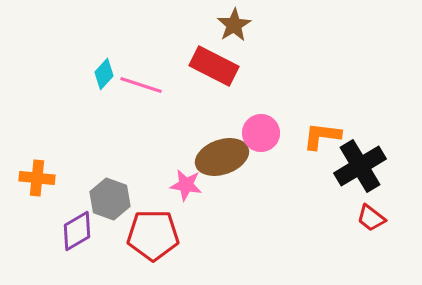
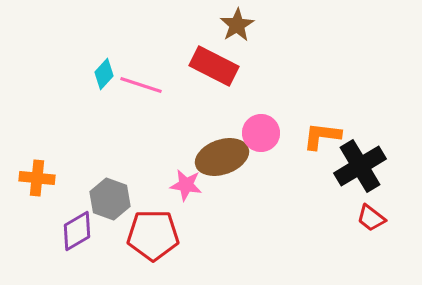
brown star: moved 3 px right
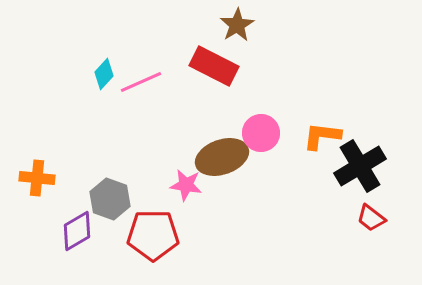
pink line: moved 3 px up; rotated 42 degrees counterclockwise
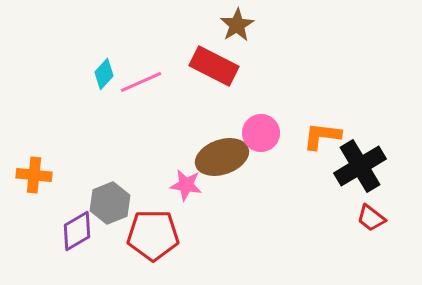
orange cross: moved 3 px left, 3 px up
gray hexagon: moved 4 px down; rotated 18 degrees clockwise
